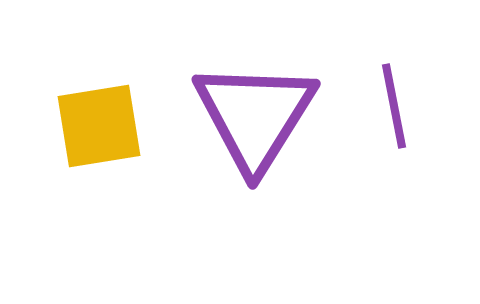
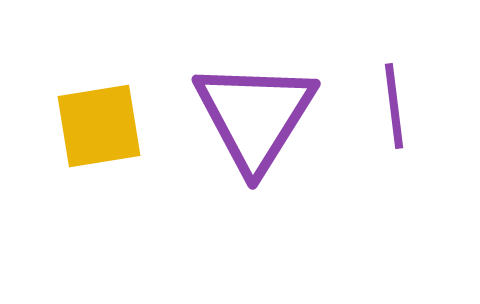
purple line: rotated 4 degrees clockwise
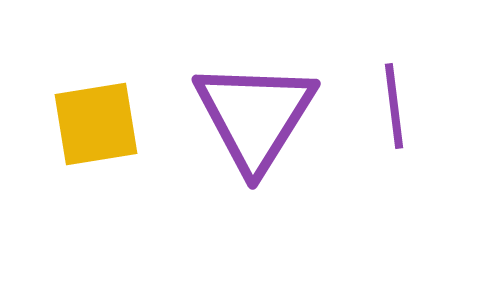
yellow square: moved 3 px left, 2 px up
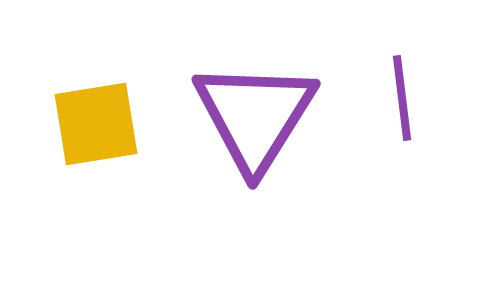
purple line: moved 8 px right, 8 px up
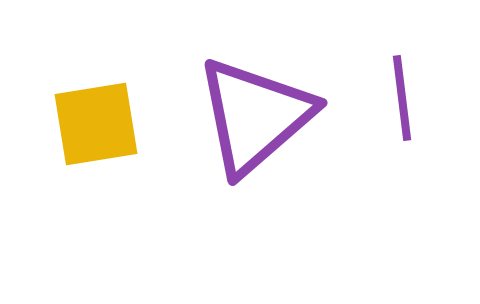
purple triangle: rotated 17 degrees clockwise
